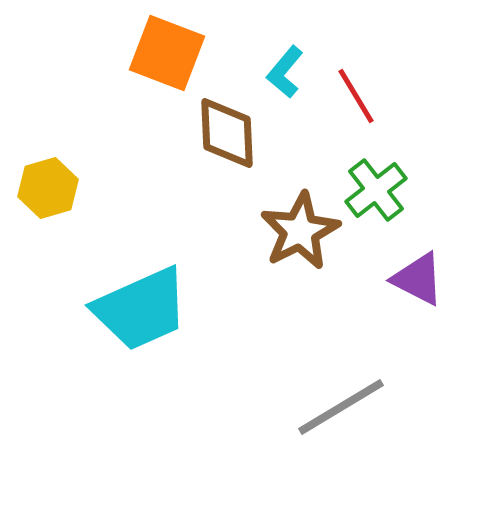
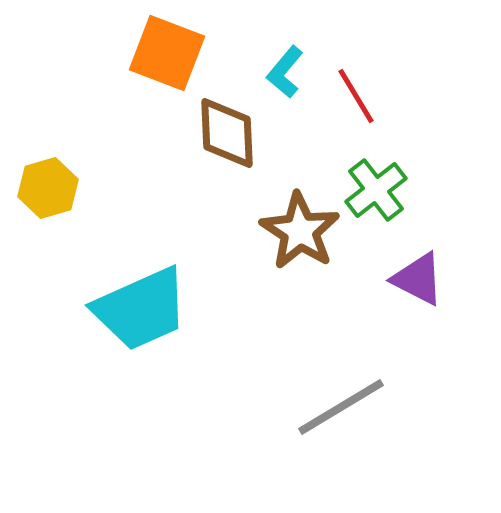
brown star: rotated 12 degrees counterclockwise
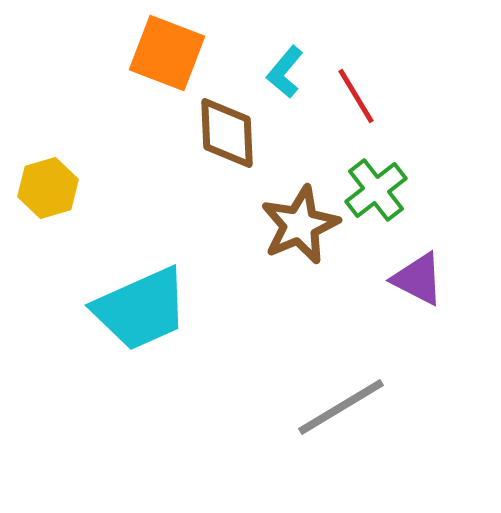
brown star: moved 6 px up; rotated 16 degrees clockwise
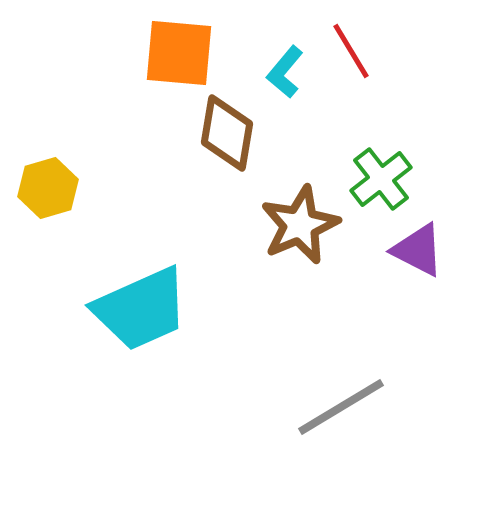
orange square: moved 12 px right; rotated 16 degrees counterclockwise
red line: moved 5 px left, 45 px up
brown diamond: rotated 12 degrees clockwise
green cross: moved 5 px right, 11 px up
purple triangle: moved 29 px up
